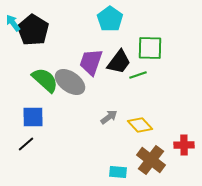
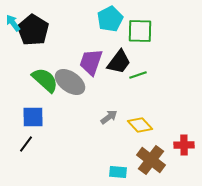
cyan pentagon: rotated 10 degrees clockwise
green square: moved 10 px left, 17 px up
black line: rotated 12 degrees counterclockwise
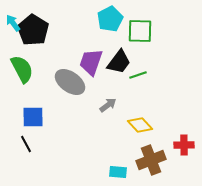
green semicircle: moved 23 px left, 11 px up; rotated 20 degrees clockwise
gray arrow: moved 1 px left, 12 px up
black line: rotated 66 degrees counterclockwise
brown cross: rotated 32 degrees clockwise
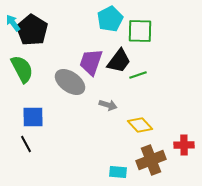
black pentagon: moved 1 px left
black trapezoid: moved 1 px up
gray arrow: rotated 54 degrees clockwise
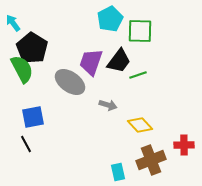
black pentagon: moved 18 px down
blue square: rotated 10 degrees counterclockwise
cyan rectangle: rotated 72 degrees clockwise
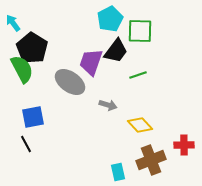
black trapezoid: moved 3 px left, 10 px up
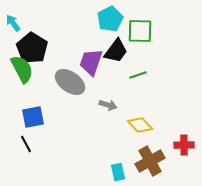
brown cross: moved 1 px left, 1 px down; rotated 8 degrees counterclockwise
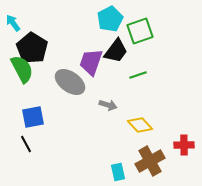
green square: rotated 20 degrees counterclockwise
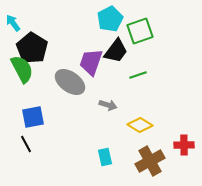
yellow diamond: rotated 15 degrees counterclockwise
cyan rectangle: moved 13 px left, 15 px up
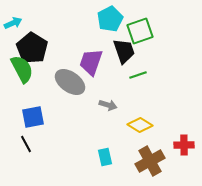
cyan arrow: rotated 102 degrees clockwise
black trapezoid: moved 8 px right; rotated 56 degrees counterclockwise
